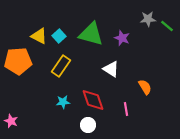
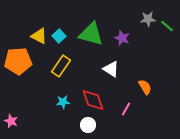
pink line: rotated 40 degrees clockwise
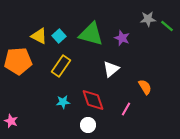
white triangle: rotated 48 degrees clockwise
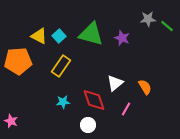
white triangle: moved 4 px right, 14 px down
red diamond: moved 1 px right
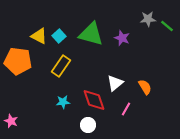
orange pentagon: rotated 12 degrees clockwise
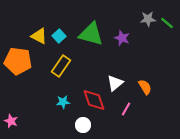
green line: moved 3 px up
white circle: moved 5 px left
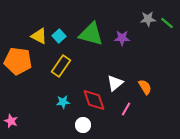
purple star: rotated 21 degrees counterclockwise
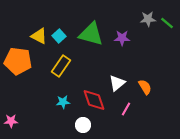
white triangle: moved 2 px right
pink star: rotated 24 degrees counterclockwise
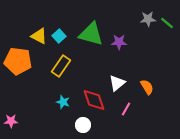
purple star: moved 3 px left, 4 px down
orange semicircle: moved 2 px right
cyan star: rotated 24 degrees clockwise
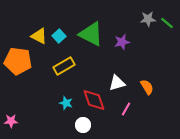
green triangle: rotated 12 degrees clockwise
purple star: moved 3 px right; rotated 14 degrees counterclockwise
yellow rectangle: moved 3 px right; rotated 25 degrees clockwise
white triangle: rotated 24 degrees clockwise
cyan star: moved 3 px right, 1 px down
